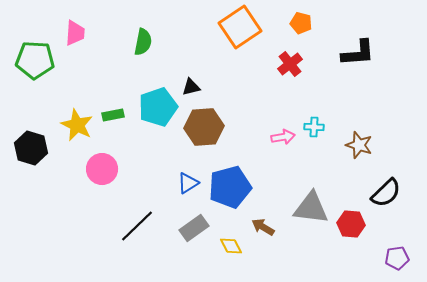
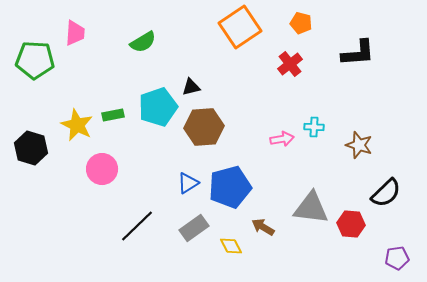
green semicircle: rotated 48 degrees clockwise
pink arrow: moved 1 px left, 2 px down
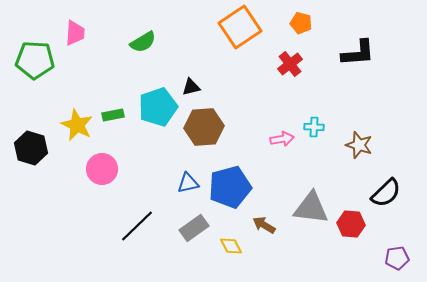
blue triangle: rotated 20 degrees clockwise
brown arrow: moved 1 px right, 2 px up
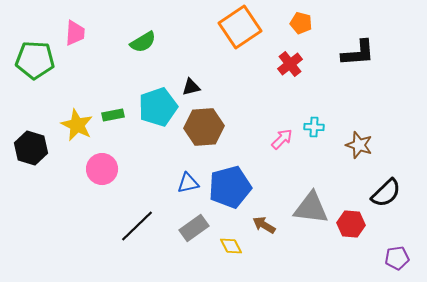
pink arrow: rotated 35 degrees counterclockwise
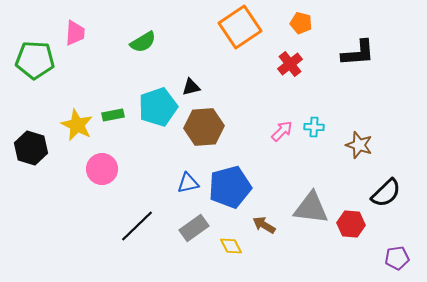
pink arrow: moved 8 px up
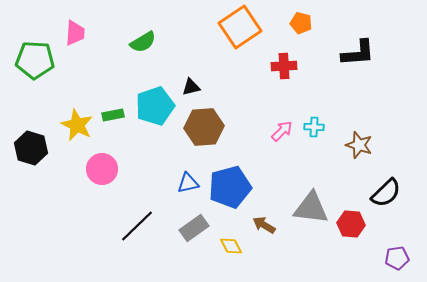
red cross: moved 6 px left, 2 px down; rotated 35 degrees clockwise
cyan pentagon: moved 3 px left, 1 px up
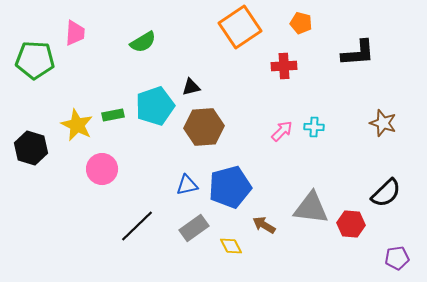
brown star: moved 24 px right, 22 px up
blue triangle: moved 1 px left, 2 px down
